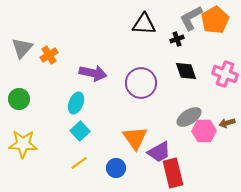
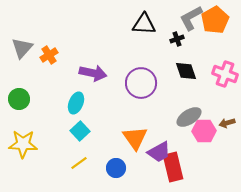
red rectangle: moved 6 px up
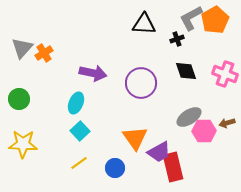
orange cross: moved 5 px left, 2 px up
blue circle: moved 1 px left
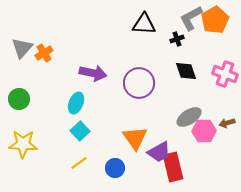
purple circle: moved 2 px left
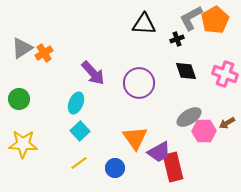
gray triangle: rotated 15 degrees clockwise
purple arrow: rotated 36 degrees clockwise
brown arrow: rotated 14 degrees counterclockwise
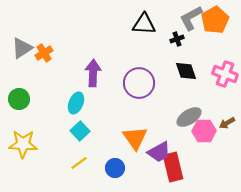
purple arrow: rotated 136 degrees counterclockwise
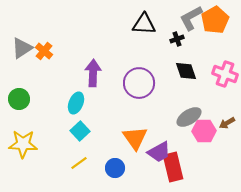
orange cross: moved 2 px up; rotated 18 degrees counterclockwise
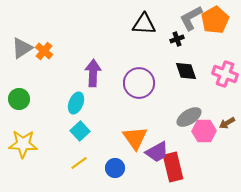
purple trapezoid: moved 2 px left
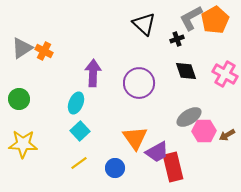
black triangle: rotated 40 degrees clockwise
orange cross: rotated 12 degrees counterclockwise
pink cross: rotated 10 degrees clockwise
brown arrow: moved 12 px down
